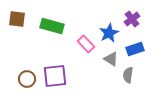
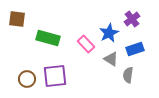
green rectangle: moved 4 px left, 12 px down
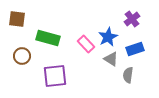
blue star: moved 1 px left, 4 px down
brown circle: moved 5 px left, 23 px up
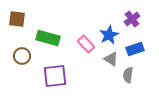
blue star: moved 1 px right, 2 px up
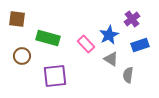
blue rectangle: moved 5 px right, 4 px up
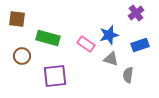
purple cross: moved 4 px right, 6 px up
blue star: rotated 12 degrees clockwise
pink rectangle: rotated 12 degrees counterclockwise
gray triangle: rotated 14 degrees counterclockwise
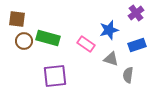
blue star: moved 5 px up
blue rectangle: moved 3 px left
brown circle: moved 2 px right, 15 px up
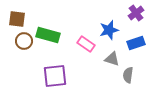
green rectangle: moved 3 px up
blue rectangle: moved 1 px left, 2 px up
gray triangle: moved 1 px right
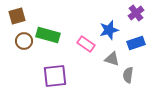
brown square: moved 3 px up; rotated 24 degrees counterclockwise
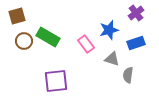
green rectangle: moved 2 px down; rotated 15 degrees clockwise
pink rectangle: rotated 18 degrees clockwise
purple square: moved 1 px right, 5 px down
